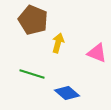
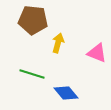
brown pentagon: rotated 16 degrees counterclockwise
blue diamond: moved 1 px left; rotated 10 degrees clockwise
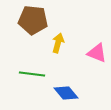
green line: rotated 10 degrees counterclockwise
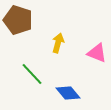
brown pentagon: moved 15 px left; rotated 12 degrees clockwise
green line: rotated 40 degrees clockwise
blue diamond: moved 2 px right
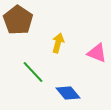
brown pentagon: rotated 16 degrees clockwise
green line: moved 1 px right, 2 px up
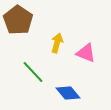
yellow arrow: moved 1 px left
pink triangle: moved 11 px left
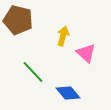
brown pentagon: rotated 20 degrees counterclockwise
yellow arrow: moved 6 px right, 7 px up
pink triangle: rotated 20 degrees clockwise
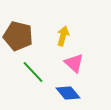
brown pentagon: moved 16 px down
pink triangle: moved 12 px left, 10 px down
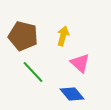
brown pentagon: moved 5 px right
pink triangle: moved 6 px right
blue diamond: moved 4 px right, 1 px down
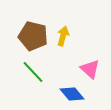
brown pentagon: moved 10 px right
pink triangle: moved 10 px right, 6 px down
